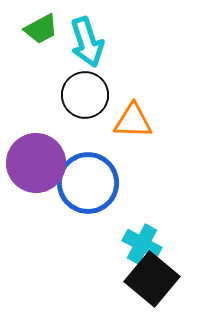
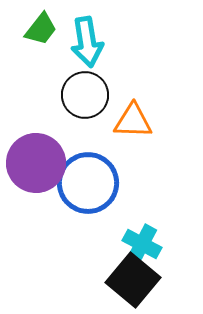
green trapezoid: rotated 24 degrees counterclockwise
cyan arrow: rotated 9 degrees clockwise
black square: moved 19 px left, 1 px down
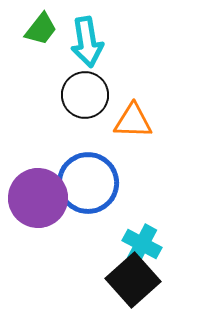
purple circle: moved 2 px right, 35 px down
black square: rotated 8 degrees clockwise
